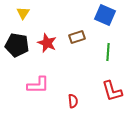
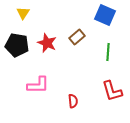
brown rectangle: rotated 21 degrees counterclockwise
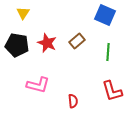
brown rectangle: moved 4 px down
pink L-shape: rotated 15 degrees clockwise
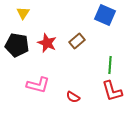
green line: moved 2 px right, 13 px down
red semicircle: moved 4 px up; rotated 128 degrees clockwise
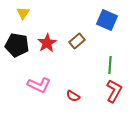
blue square: moved 2 px right, 5 px down
red star: rotated 18 degrees clockwise
pink L-shape: moved 1 px right; rotated 10 degrees clockwise
red L-shape: moved 2 px right; rotated 135 degrees counterclockwise
red semicircle: moved 1 px up
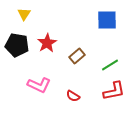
yellow triangle: moved 1 px right, 1 px down
blue square: rotated 25 degrees counterclockwise
brown rectangle: moved 15 px down
green line: rotated 54 degrees clockwise
red L-shape: rotated 50 degrees clockwise
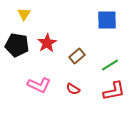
red semicircle: moved 7 px up
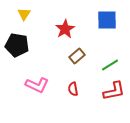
red star: moved 18 px right, 14 px up
pink L-shape: moved 2 px left
red semicircle: rotated 48 degrees clockwise
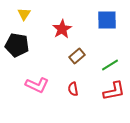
red star: moved 3 px left
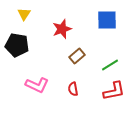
red star: rotated 12 degrees clockwise
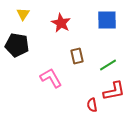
yellow triangle: moved 1 px left
red star: moved 1 px left, 6 px up; rotated 24 degrees counterclockwise
brown rectangle: rotated 63 degrees counterclockwise
green line: moved 2 px left
pink L-shape: moved 14 px right, 7 px up; rotated 145 degrees counterclockwise
red semicircle: moved 19 px right, 16 px down
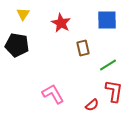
brown rectangle: moved 6 px right, 8 px up
pink L-shape: moved 2 px right, 16 px down
red L-shape: rotated 70 degrees counterclockwise
red semicircle: rotated 120 degrees counterclockwise
